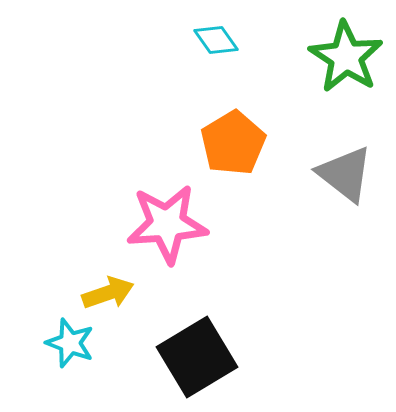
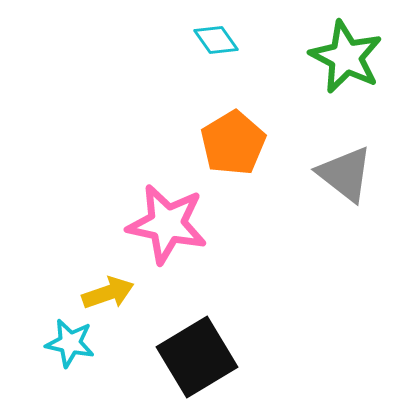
green star: rotated 6 degrees counterclockwise
pink star: rotated 16 degrees clockwise
cyan star: rotated 9 degrees counterclockwise
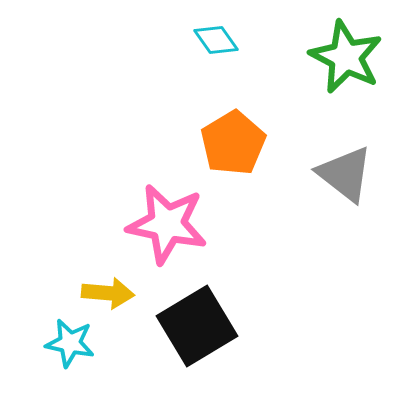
yellow arrow: rotated 24 degrees clockwise
black square: moved 31 px up
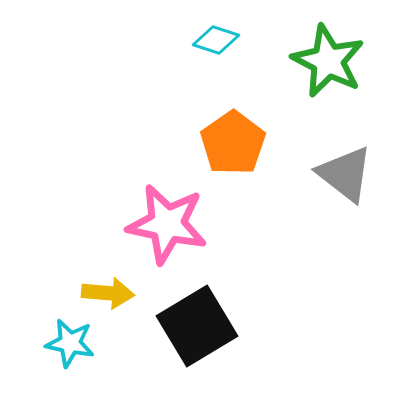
cyan diamond: rotated 36 degrees counterclockwise
green star: moved 18 px left, 4 px down
orange pentagon: rotated 4 degrees counterclockwise
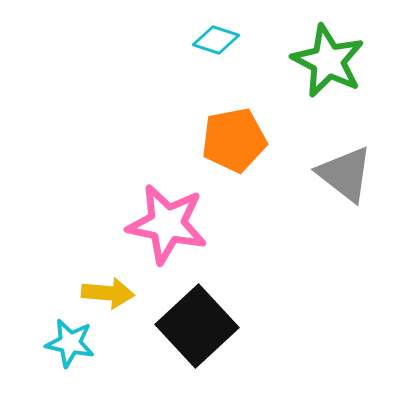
orange pentagon: moved 1 px right, 3 px up; rotated 24 degrees clockwise
black square: rotated 12 degrees counterclockwise
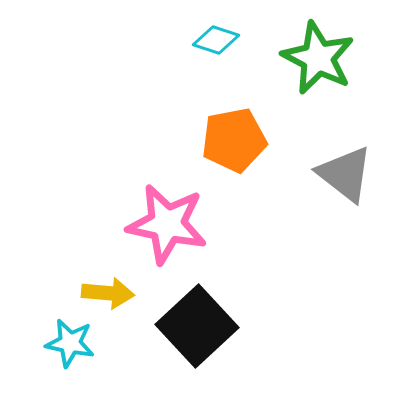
green star: moved 10 px left, 3 px up
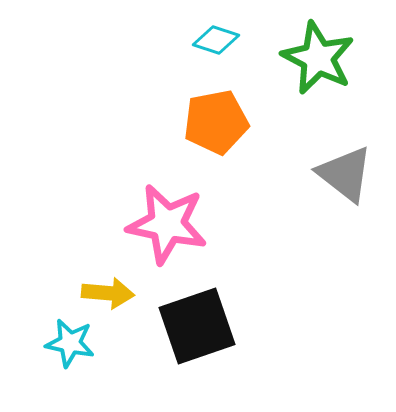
orange pentagon: moved 18 px left, 18 px up
black square: rotated 24 degrees clockwise
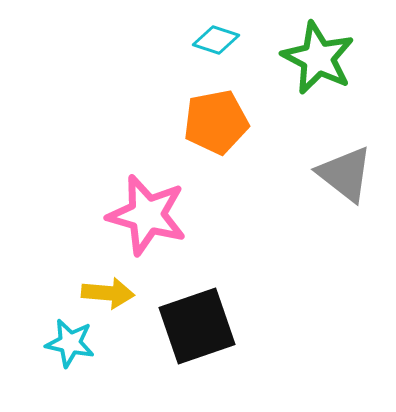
pink star: moved 20 px left, 9 px up; rotated 4 degrees clockwise
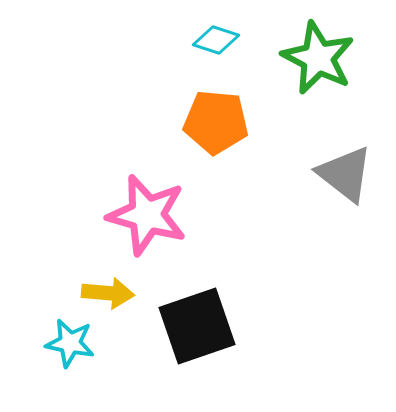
orange pentagon: rotated 16 degrees clockwise
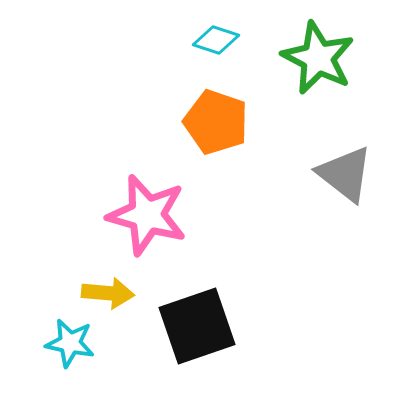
orange pentagon: rotated 14 degrees clockwise
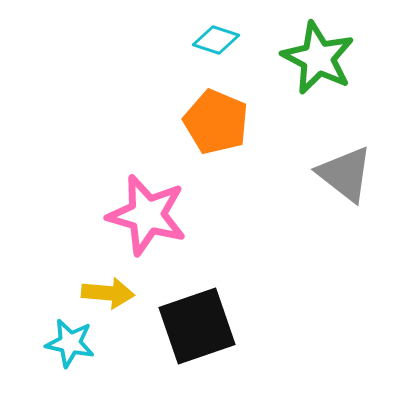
orange pentagon: rotated 4 degrees clockwise
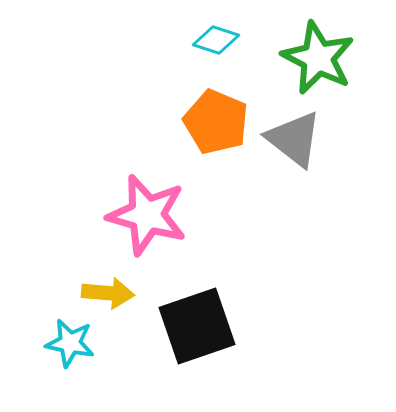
gray triangle: moved 51 px left, 35 px up
